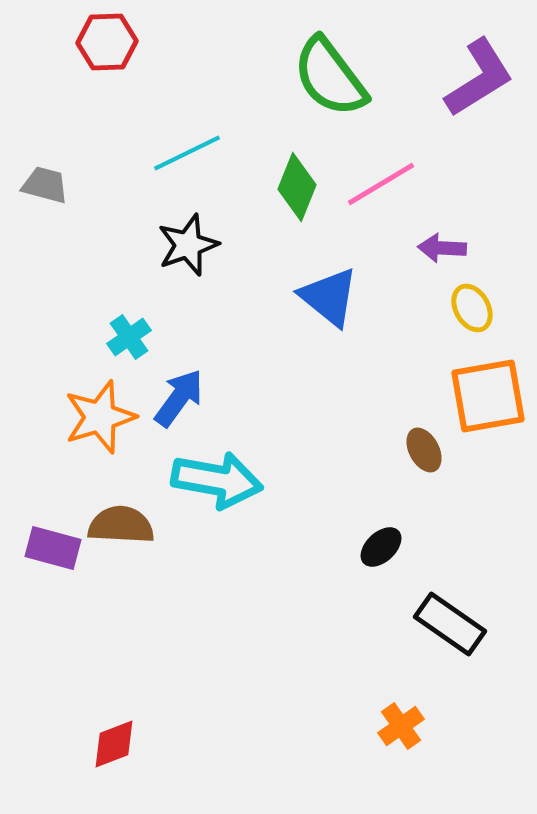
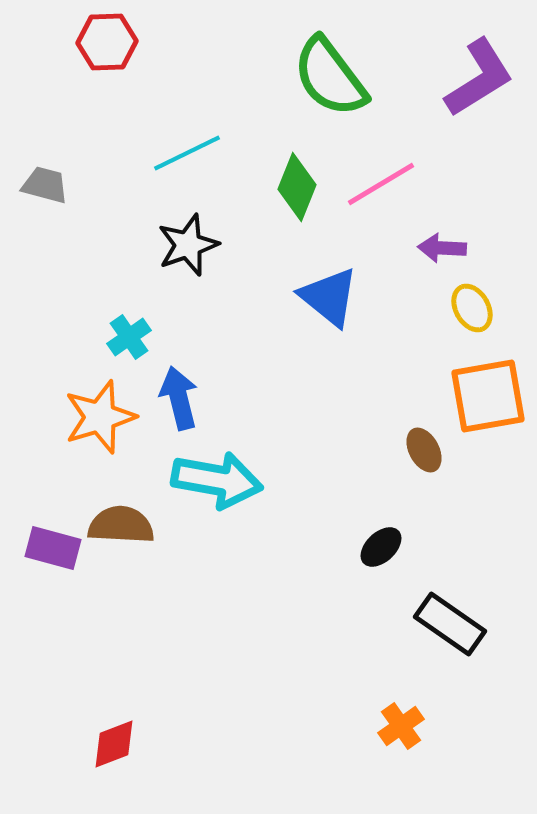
blue arrow: rotated 50 degrees counterclockwise
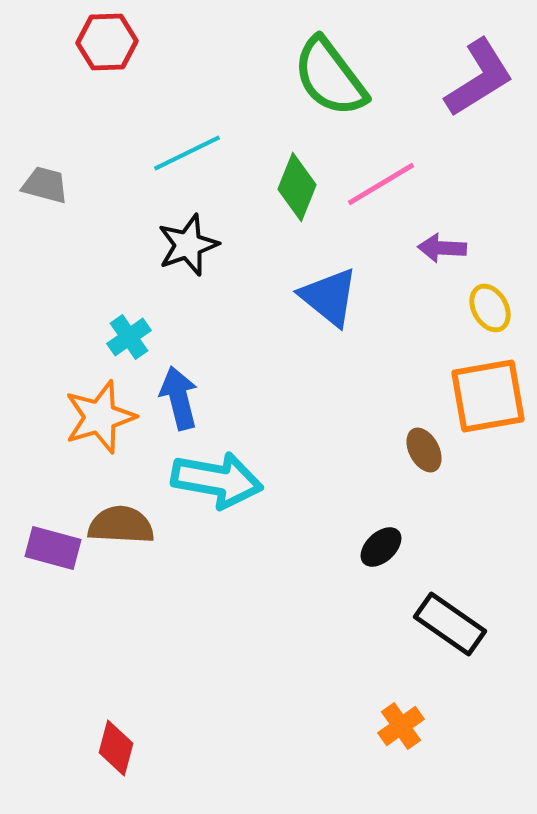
yellow ellipse: moved 18 px right
red diamond: moved 2 px right, 4 px down; rotated 54 degrees counterclockwise
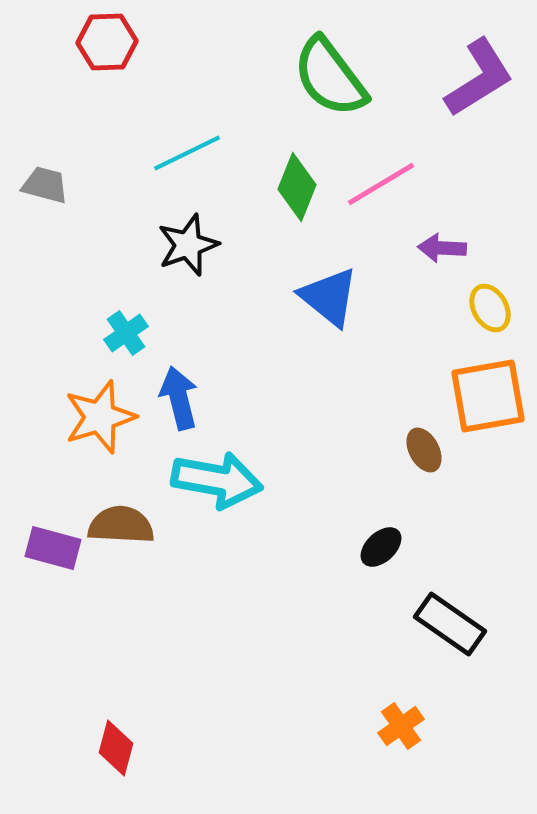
cyan cross: moved 3 px left, 4 px up
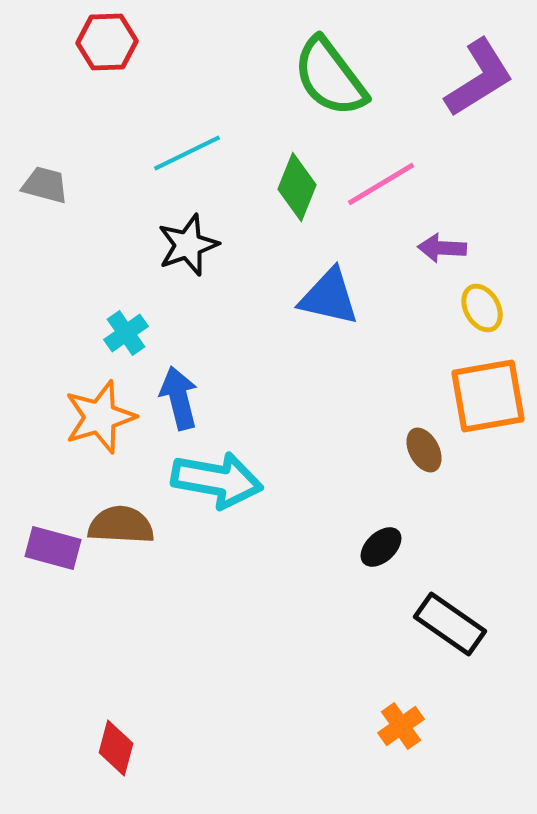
blue triangle: rotated 26 degrees counterclockwise
yellow ellipse: moved 8 px left
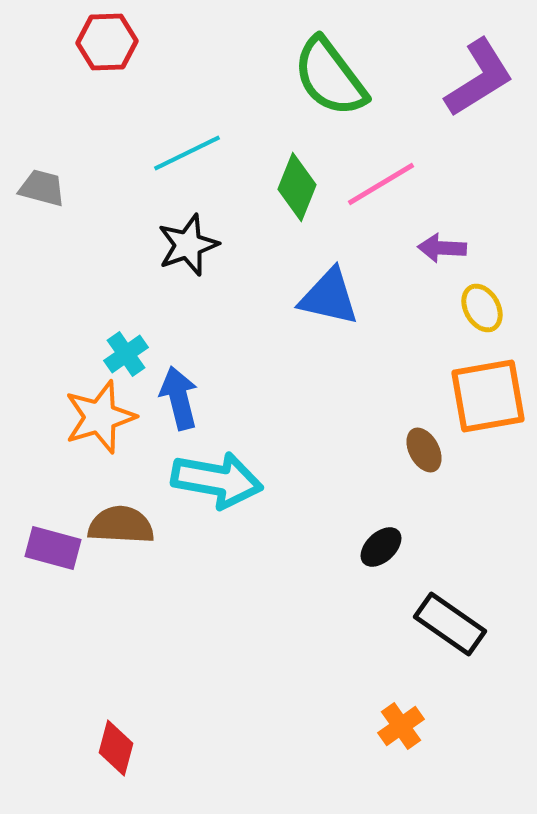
gray trapezoid: moved 3 px left, 3 px down
cyan cross: moved 21 px down
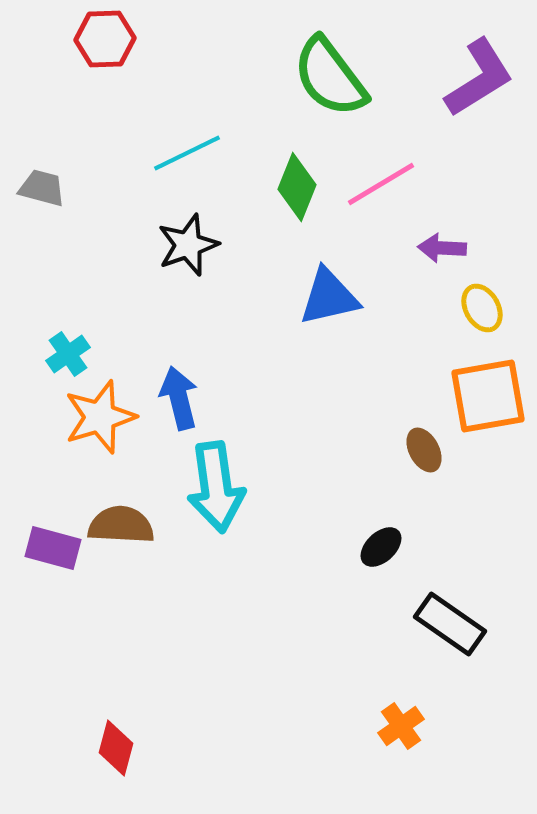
red hexagon: moved 2 px left, 3 px up
blue triangle: rotated 26 degrees counterclockwise
cyan cross: moved 58 px left
cyan arrow: moved 1 px left, 7 px down; rotated 72 degrees clockwise
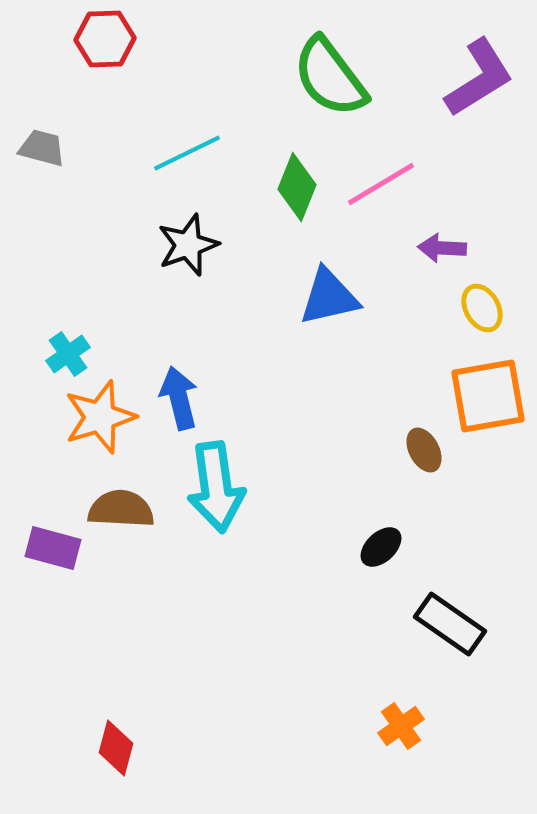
gray trapezoid: moved 40 px up
brown semicircle: moved 16 px up
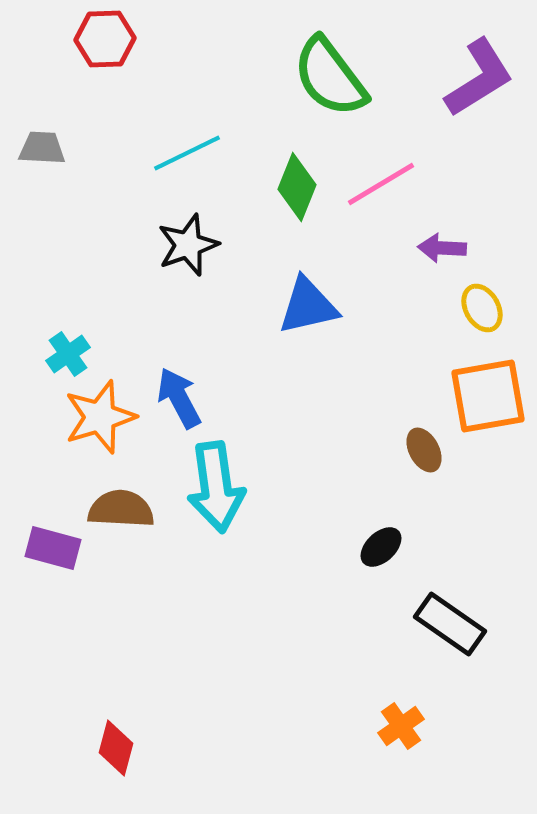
gray trapezoid: rotated 12 degrees counterclockwise
blue triangle: moved 21 px left, 9 px down
blue arrow: rotated 14 degrees counterclockwise
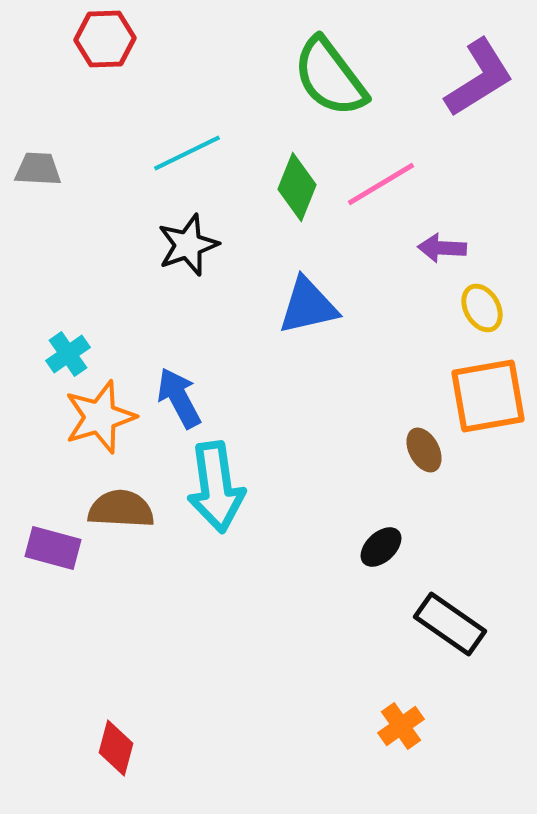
gray trapezoid: moved 4 px left, 21 px down
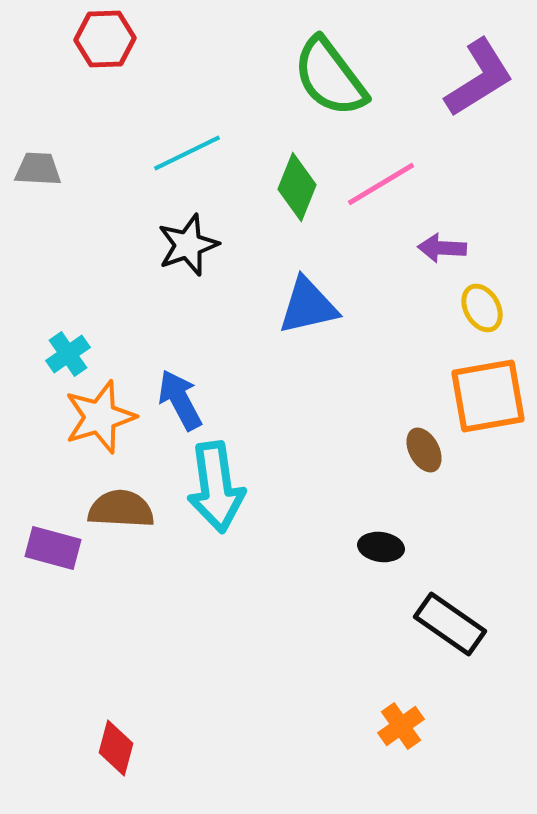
blue arrow: moved 1 px right, 2 px down
black ellipse: rotated 51 degrees clockwise
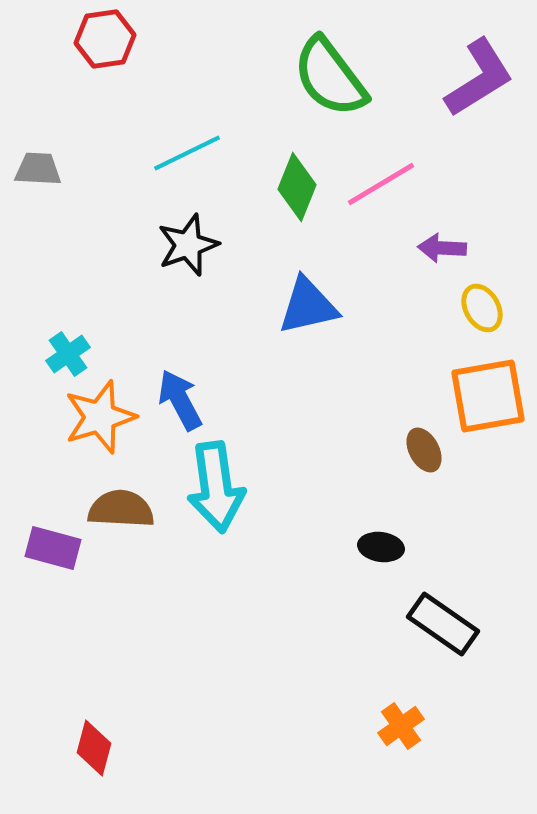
red hexagon: rotated 6 degrees counterclockwise
black rectangle: moved 7 px left
red diamond: moved 22 px left
